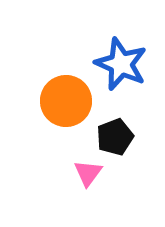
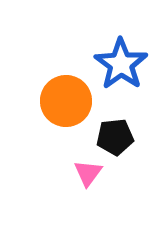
blue star: rotated 12 degrees clockwise
black pentagon: rotated 15 degrees clockwise
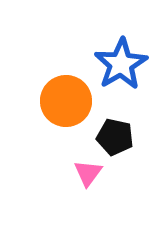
blue star: rotated 6 degrees clockwise
black pentagon: rotated 18 degrees clockwise
